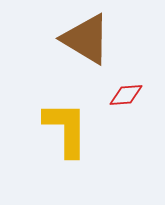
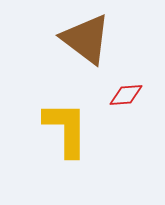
brown triangle: rotated 6 degrees clockwise
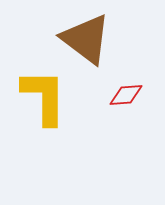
yellow L-shape: moved 22 px left, 32 px up
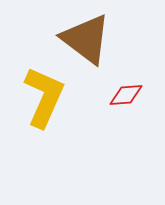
yellow L-shape: rotated 24 degrees clockwise
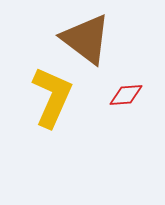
yellow L-shape: moved 8 px right
